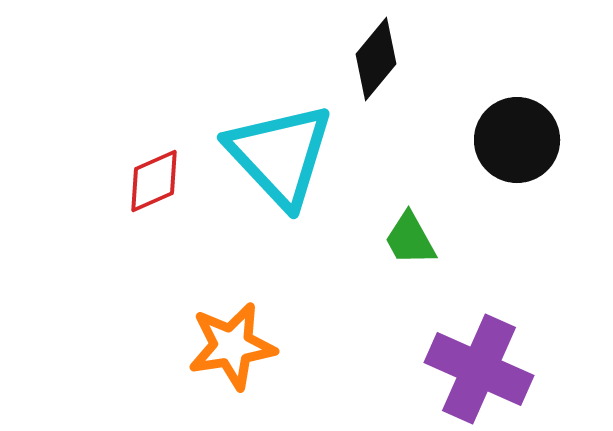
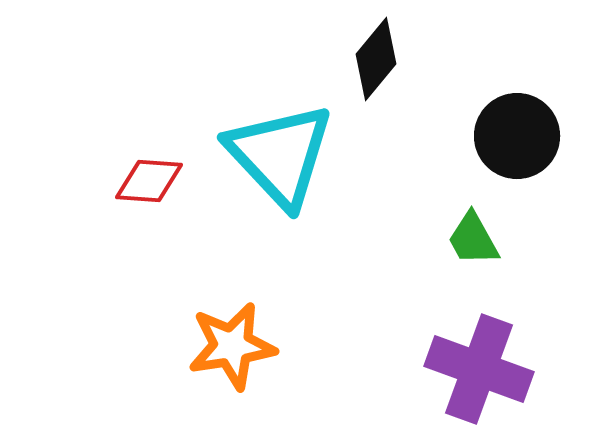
black circle: moved 4 px up
red diamond: moved 5 px left; rotated 28 degrees clockwise
green trapezoid: moved 63 px right
purple cross: rotated 4 degrees counterclockwise
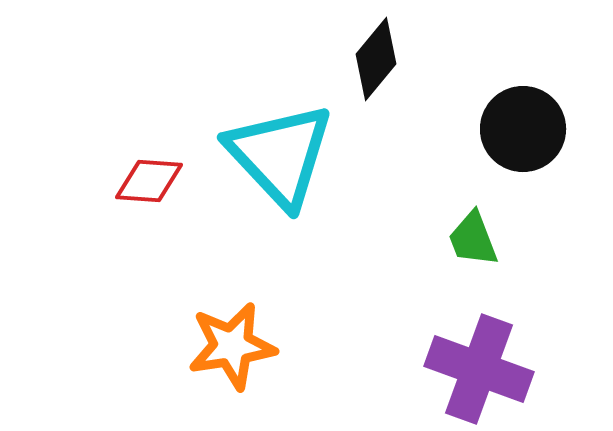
black circle: moved 6 px right, 7 px up
green trapezoid: rotated 8 degrees clockwise
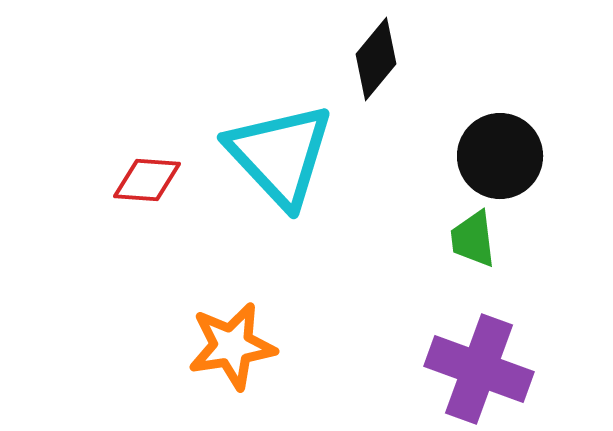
black circle: moved 23 px left, 27 px down
red diamond: moved 2 px left, 1 px up
green trapezoid: rotated 14 degrees clockwise
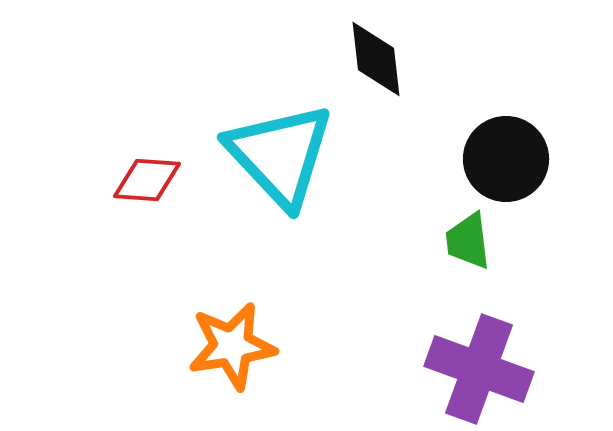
black diamond: rotated 46 degrees counterclockwise
black circle: moved 6 px right, 3 px down
green trapezoid: moved 5 px left, 2 px down
